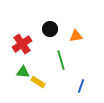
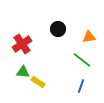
black circle: moved 8 px right
orange triangle: moved 13 px right, 1 px down
green line: moved 21 px right; rotated 36 degrees counterclockwise
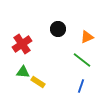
orange triangle: moved 2 px left; rotated 16 degrees counterclockwise
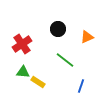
green line: moved 17 px left
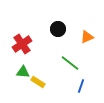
green line: moved 5 px right, 3 px down
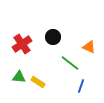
black circle: moved 5 px left, 8 px down
orange triangle: moved 2 px right, 10 px down; rotated 48 degrees clockwise
green triangle: moved 4 px left, 5 px down
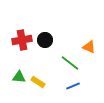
black circle: moved 8 px left, 3 px down
red cross: moved 4 px up; rotated 24 degrees clockwise
blue line: moved 8 px left; rotated 48 degrees clockwise
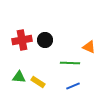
green line: rotated 36 degrees counterclockwise
